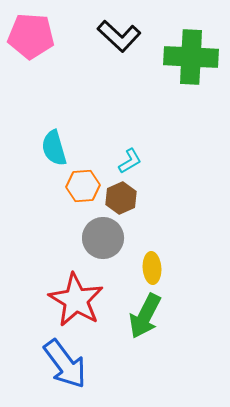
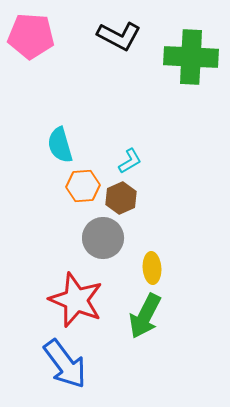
black L-shape: rotated 15 degrees counterclockwise
cyan semicircle: moved 6 px right, 3 px up
red star: rotated 8 degrees counterclockwise
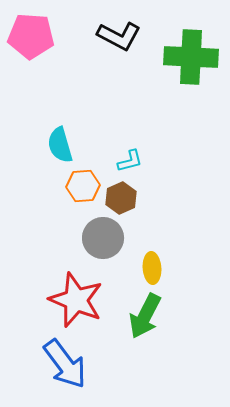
cyan L-shape: rotated 16 degrees clockwise
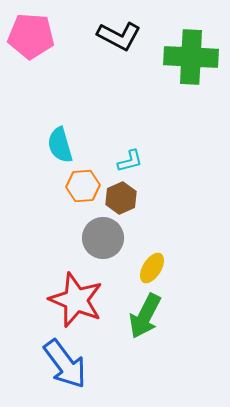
yellow ellipse: rotated 36 degrees clockwise
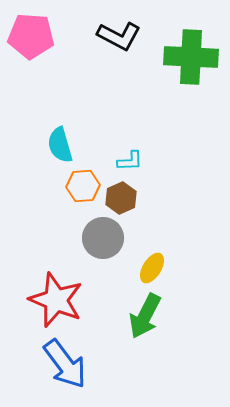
cyan L-shape: rotated 12 degrees clockwise
red star: moved 20 px left
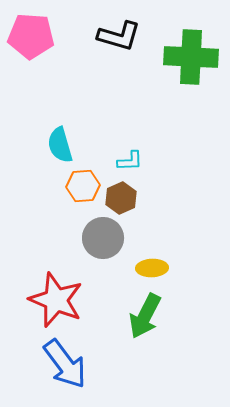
black L-shape: rotated 12 degrees counterclockwise
yellow ellipse: rotated 56 degrees clockwise
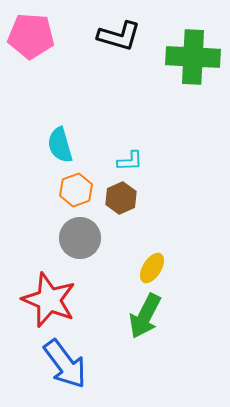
green cross: moved 2 px right
orange hexagon: moved 7 px left, 4 px down; rotated 16 degrees counterclockwise
gray circle: moved 23 px left
yellow ellipse: rotated 56 degrees counterclockwise
red star: moved 7 px left
